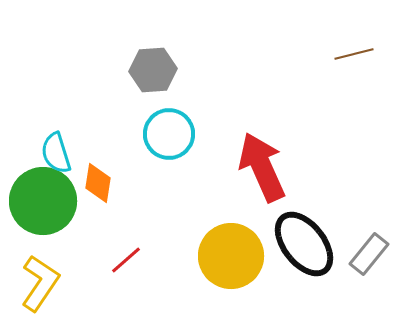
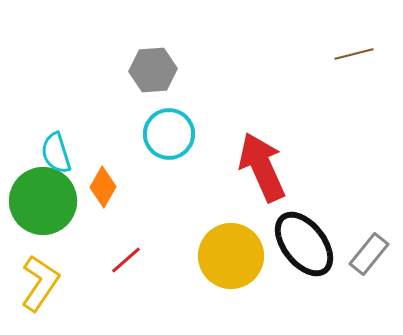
orange diamond: moved 5 px right, 4 px down; rotated 21 degrees clockwise
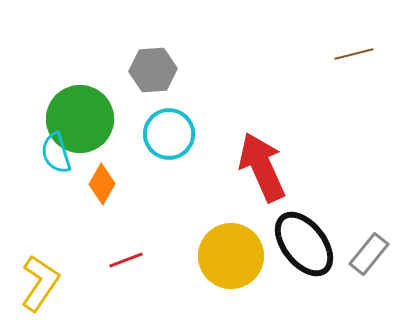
orange diamond: moved 1 px left, 3 px up
green circle: moved 37 px right, 82 px up
red line: rotated 20 degrees clockwise
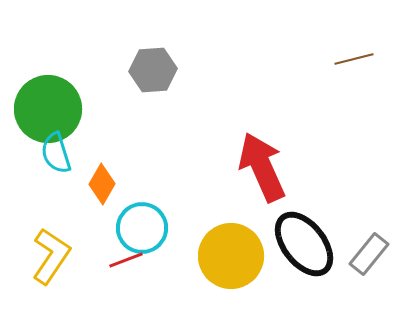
brown line: moved 5 px down
green circle: moved 32 px left, 10 px up
cyan circle: moved 27 px left, 94 px down
yellow L-shape: moved 11 px right, 27 px up
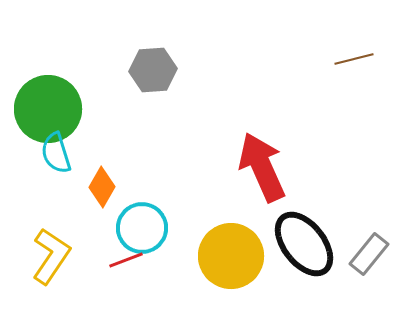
orange diamond: moved 3 px down
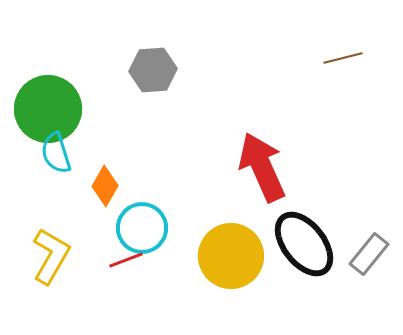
brown line: moved 11 px left, 1 px up
orange diamond: moved 3 px right, 1 px up
yellow L-shape: rotated 4 degrees counterclockwise
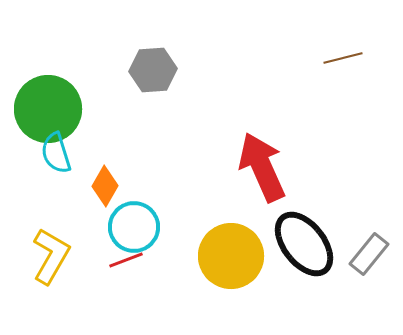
cyan circle: moved 8 px left, 1 px up
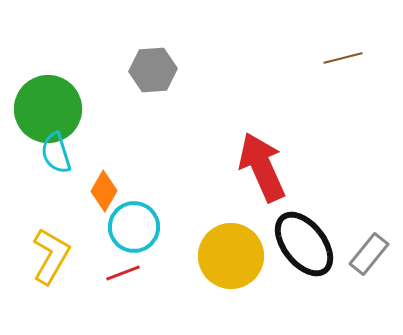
orange diamond: moved 1 px left, 5 px down
red line: moved 3 px left, 13 px down
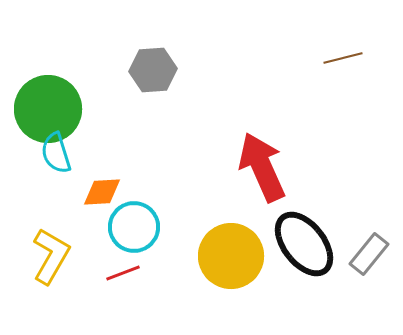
orange diamond: moved 2 px left, 1 px down; rotated 57 degrees clockwise
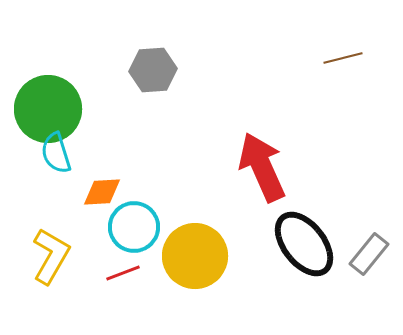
yellow circle: moved 36 px left
